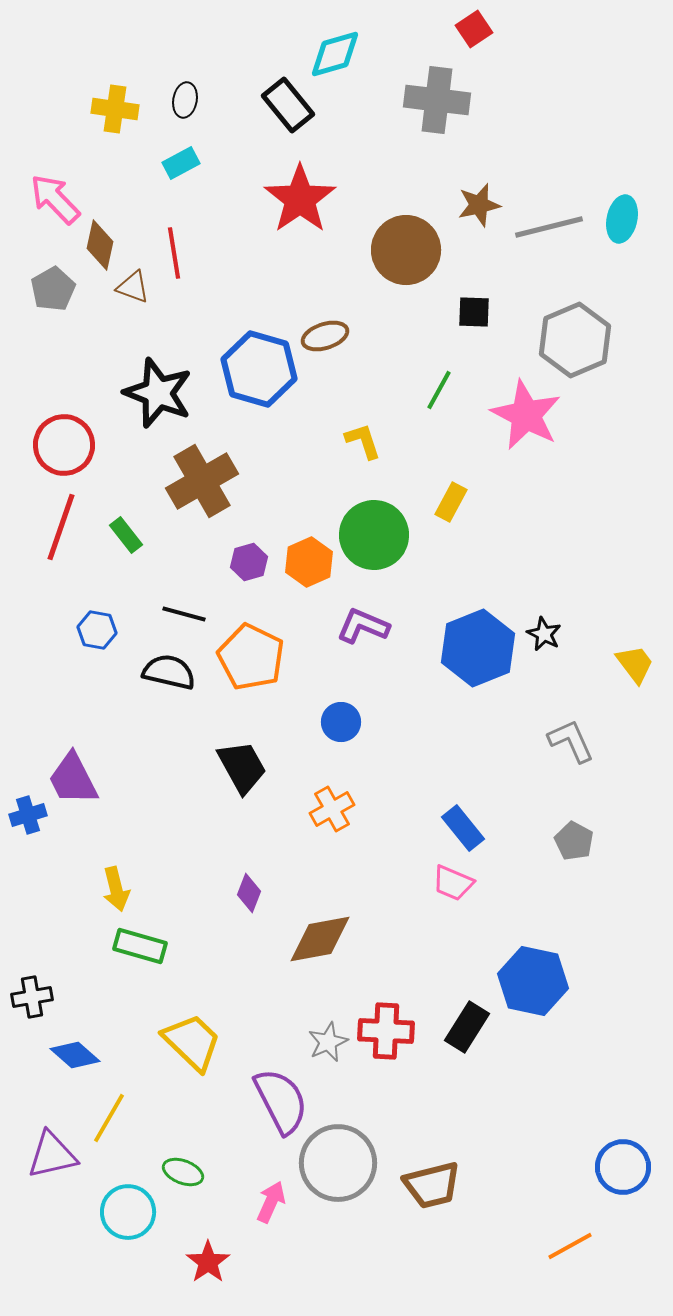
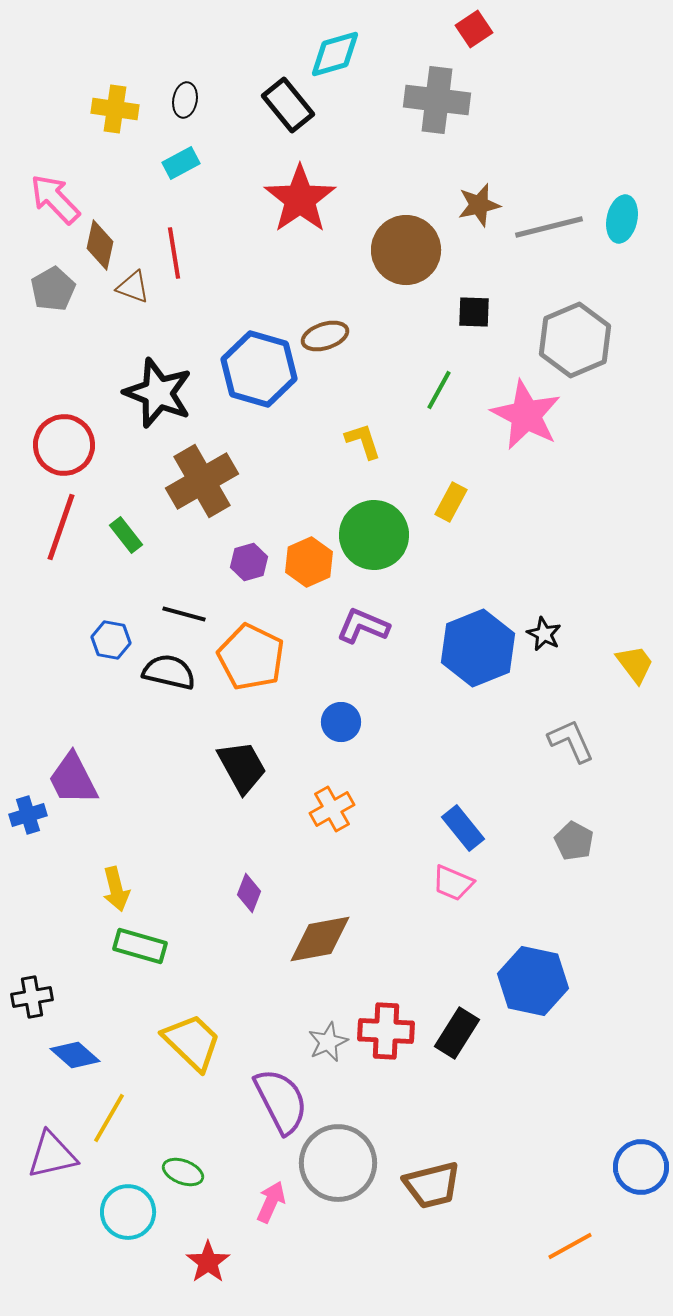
blue hexagon at (97, 630): moved 14 px right, 10 px down
black rectangle at (467, 1027): moved 10 px left, 6 px down
blue circle at (623, 1167): moved 18 px right
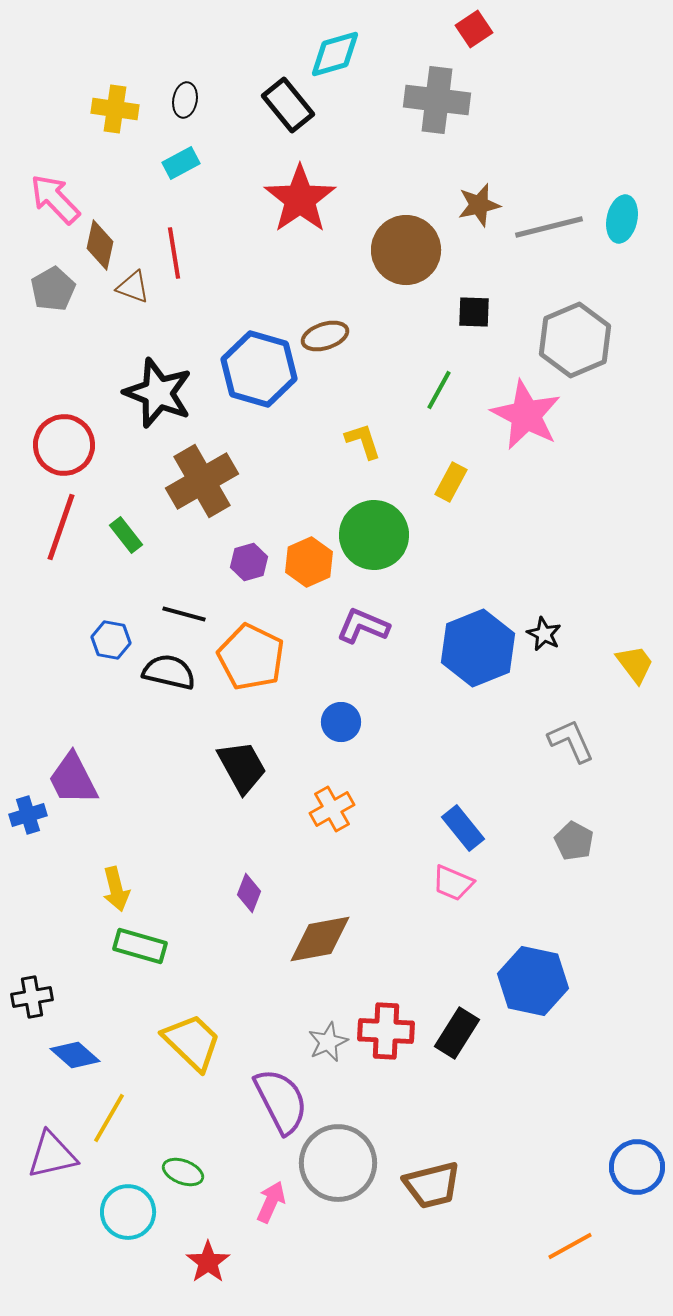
yellow rectangle at (451, 502): moved 20 px up
blue circle at (641, 1167): moved 4 px left
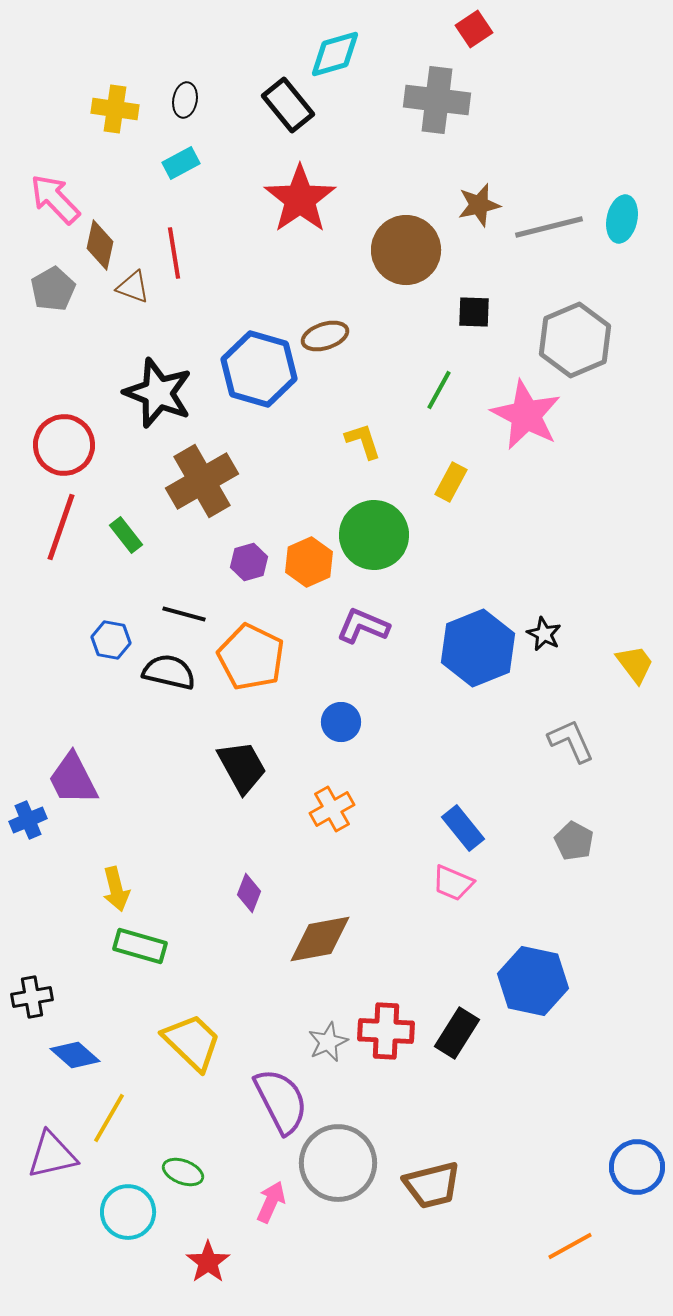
blue cross at (28, 815): moved 5 px down; rotated 6 degrees counterclockwise
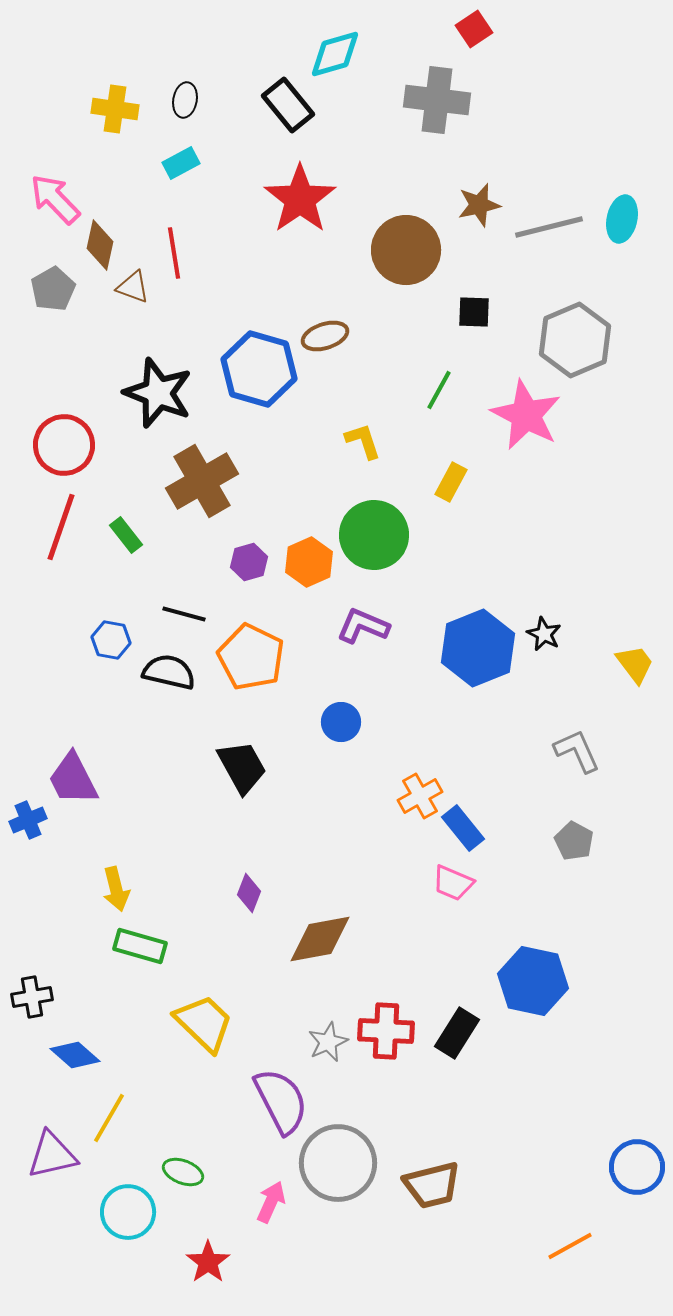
gray L-shape at (571, 741): moved 6 px right, 10 px down
orange cross at (332, 809): moved 88 px right, 13 px up
yellow trapezoid at (192, 1042): moved 12 px right, 19 px up
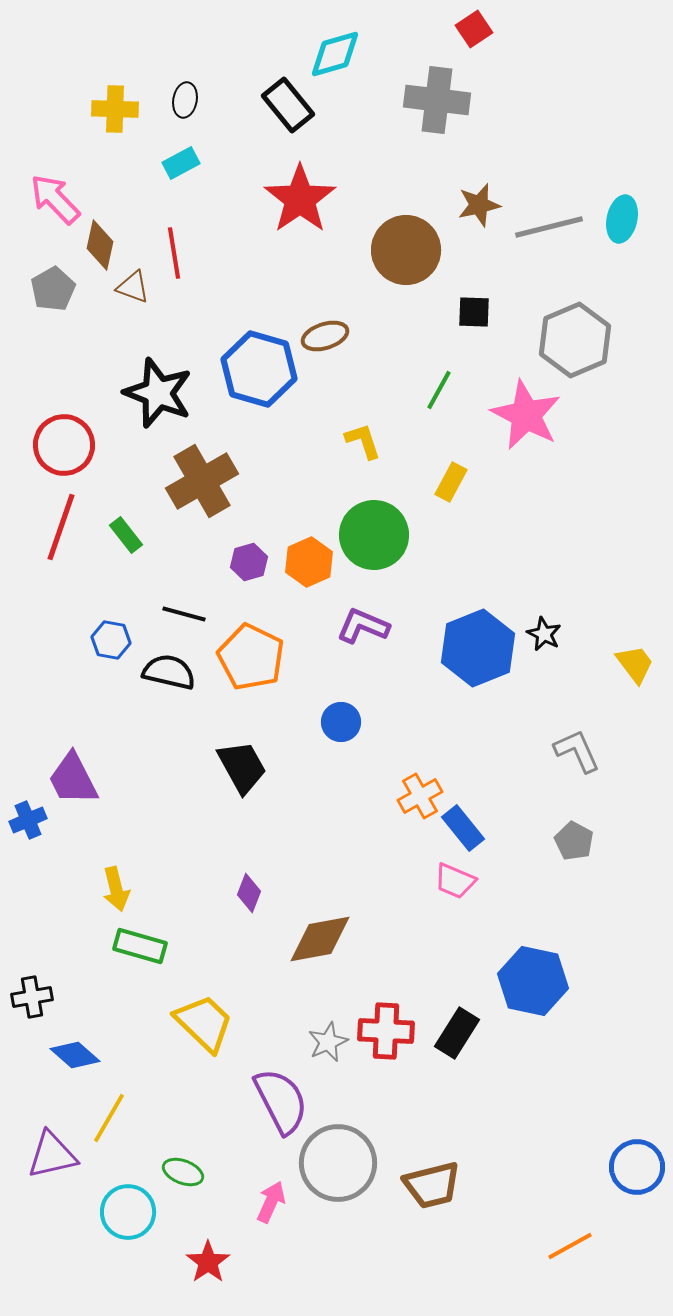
yellow cross at (115, 109): rotated 6 degrees counterclockwise
pink trapezoid at (453, 883): moved 2 px right, 2 px up
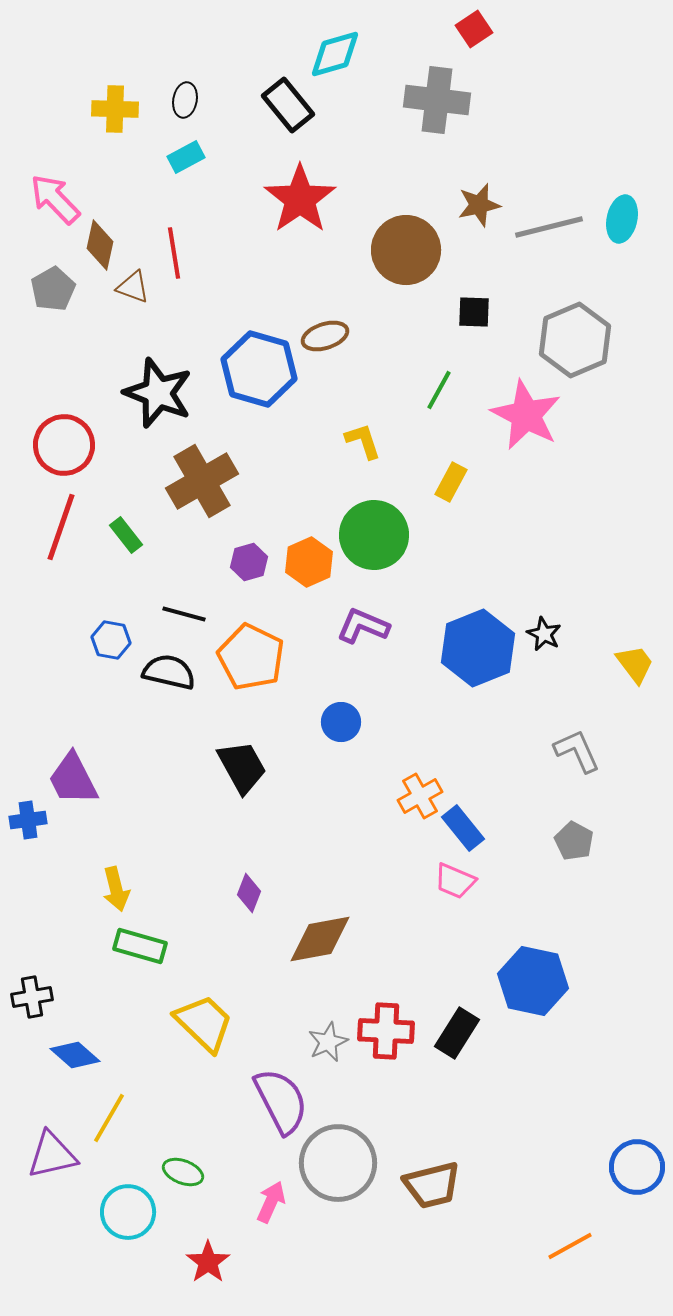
cyan rectangle at (181, 163): moved 5 px right, 6 px up
blue cross at (28, 820): rotated 15 degrees clockwise
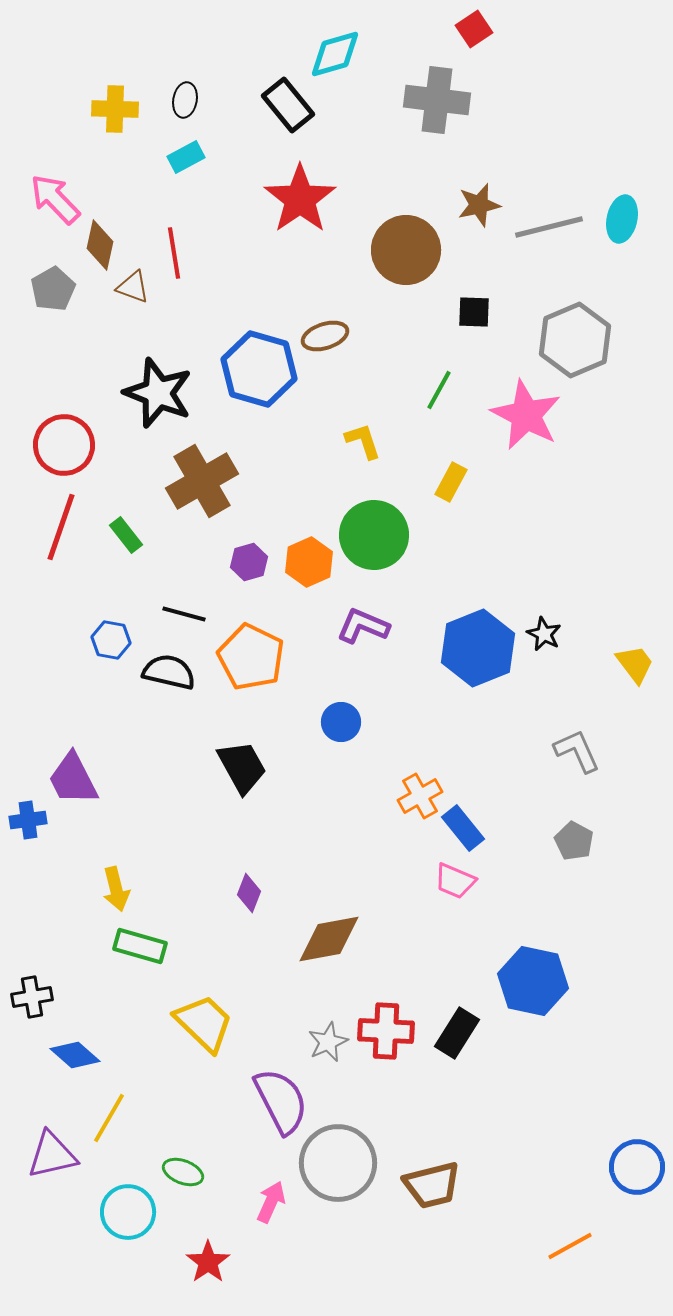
brown diamond at (320, 939): moved 9 px right
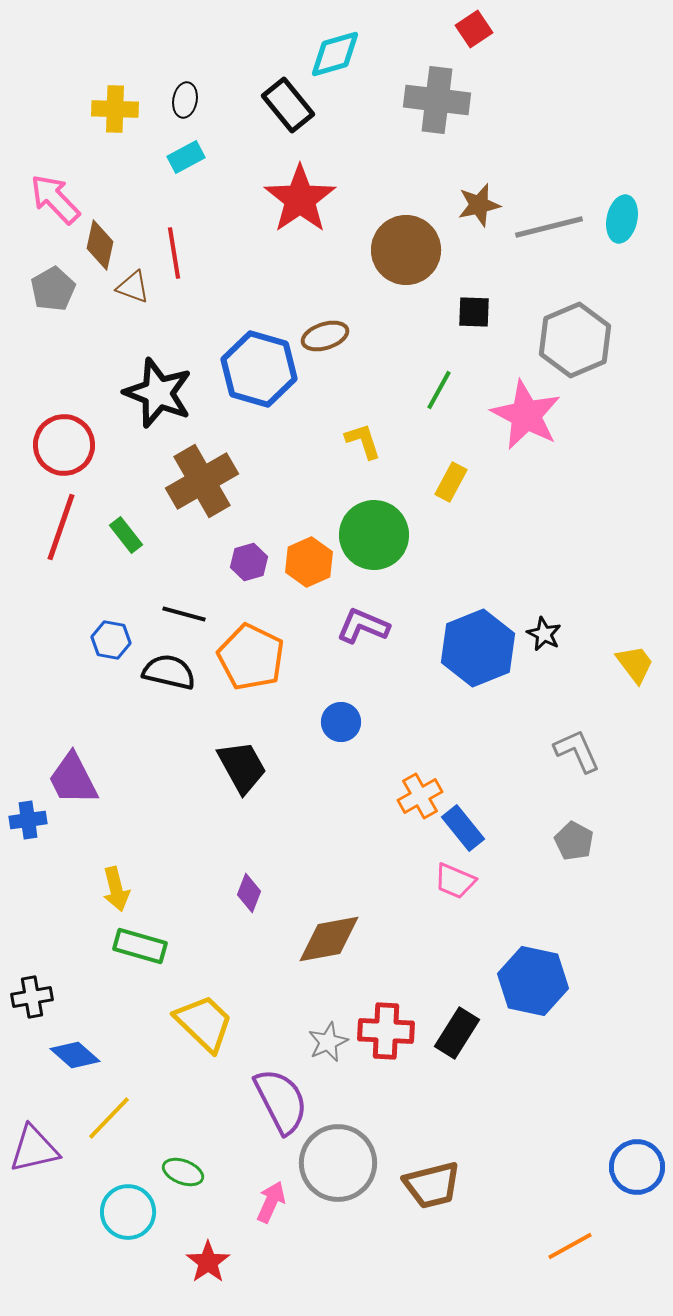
yellow line at (109, 1118): rotated 14 degrees clockwise
purple triangle at (52, 1155): moved 18 px left, 6 px up
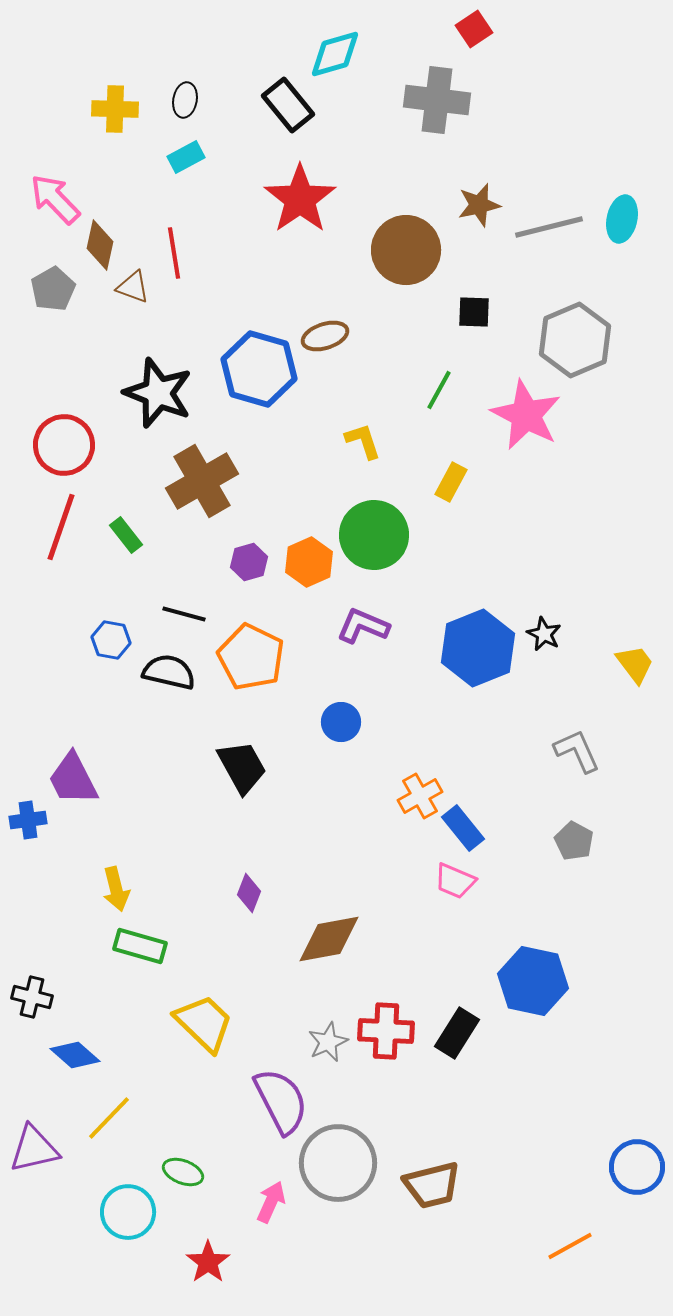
black cross at (32, 997): rotated 24 degrees clockwise
